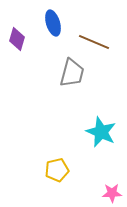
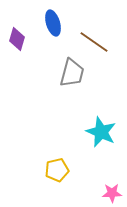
brown line: rotated 12 degrees clockwise
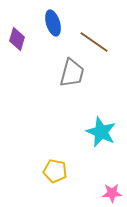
yellow pentagon: moved 2 px left, 1 px down; rotated 25 degrees clockwise
